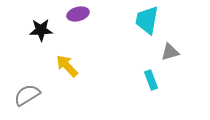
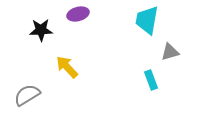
yellow arrow: moved 1 px down
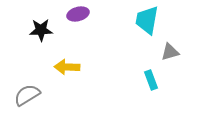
yellow arrow: rotated 45 degrees counterclockwise
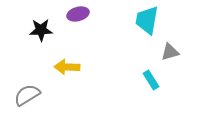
cyan rectangle: rotated 12 degrees counterclockwise
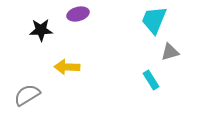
cyan trapezoid: moved 7 px right; rotated 12 degrees clockwise
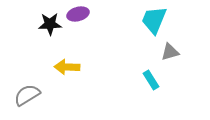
black star: moved 9 px right, 6 px up
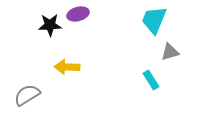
black star: moved 1 px down
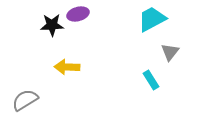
cyan trapezoid: moved 2 px left, 1 px up; rotated 40 degrees clockwise
black star: moved 2 px right
gray triangle: rotated 36 degrees counterclockwise
gray semicircle: moved 2 px left, 5 px down
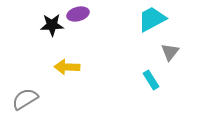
gray semicircle: moved 1 px up
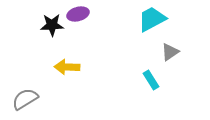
gray triangle: rotated 18 degrees clockwise
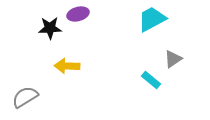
black star: moved 2 px left, 3 px down
gray triangle: moved 3 px right, 7 px down
yellow arrow: moved 1 px up
cyan rectangle: rotated 18 degrees counterclockwise
gray semicircle: moved 2 px up
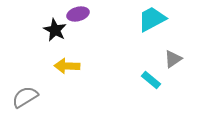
black star: moved 5 px right, 2 px down; rotated 30 degrees clockwise
